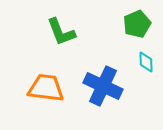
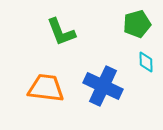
green pentagon: rotated 8 degrees clockwise
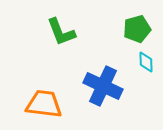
green pentagon: moved 5 px down
orange trapezoid: moved 2 px left, 16 px down
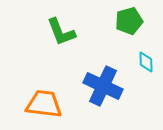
green pentagon: moved 8 px left, 8 px up
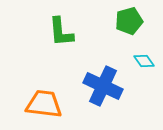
green L-shape: rotated 16 degrees clockwise
cyan diamond: moved 2 px left, 1 px up; rotated 35 degrees counterclockwise
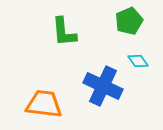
green pentagon: rotated 8 degrees counterclockwise
green L-shape: moved 3 px right
cyan diamond: moved 6 px left
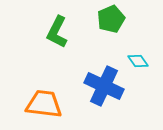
green pentagon: moved 18 px left, 2 px up
green L-shape: moved 7 px left; rotated 32 degrees clockwise
blue cross: moved 1 px right
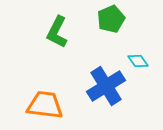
blue cross: moved 2 px right; rotated 33 degrees clockwise
orange trapezoid: moved 1 px right, 1 px down
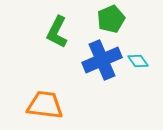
blue cross: moved 4 px left, 26 px up; rotated 9 degrees clockwise
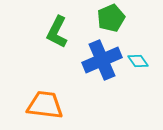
green pentagon: moved 1 px up
